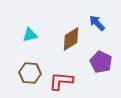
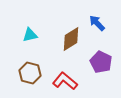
brown hexagon: rotated 10 degrees clockwise
red L-shape: moved 4 px right; rotated 35 degrees clockwise
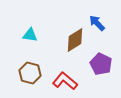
cyan triangle: rotated 21 degrees clockwise
brown diamond: moved 4 px right, 1 px down
purple pentagon: moved 2 px down
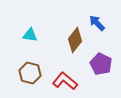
brown diamond: rotated 20 degrees counterclockwise
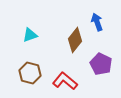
blue arrow: moved 1 px up; rotated 24 degrees clockwise
cyan triangle: rotated 28 degrees counterclockwise
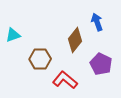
cyan triangle: moved 17 px left
brown hexagon: moved 10 px right, 14 px up; rotated 15 degrees counterclockwise
red L-shape: moved 1 px up
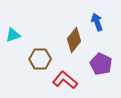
brown diamond: moved 1 px left
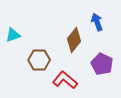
brown hexagon: moved 1 px left, 1 px down
purple pentagon: moved 1 px right
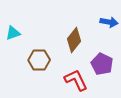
blue arrow: moved 12 px right; rotated 120 degrees clockwise
cyan triangle: moved 2 px up
red L-shape: moved 11 px right; rotated 25 degrees clockwise
